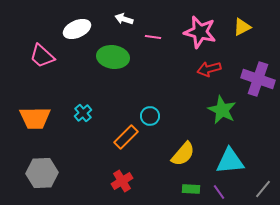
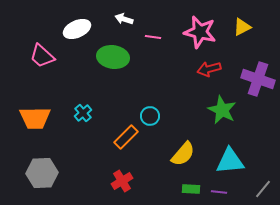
purple line: rotated 49 degrees counterclockwise
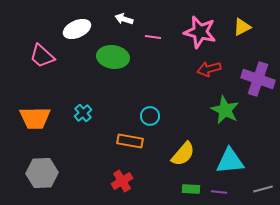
green star: moved 3 px right
orange rectangle: moved 4 px right, 4 px down; rotated 55 degrees clockwise
gray line: rotated 36 degrees clockwise
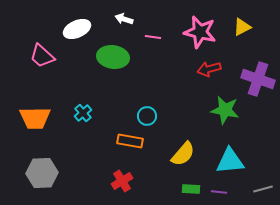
green star: rotated 16 degrees counterclockwise
cyan circle: moved 3 px left
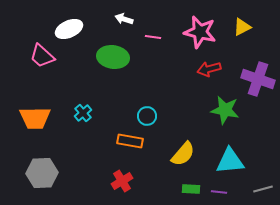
white ellipse: moved 8 px left
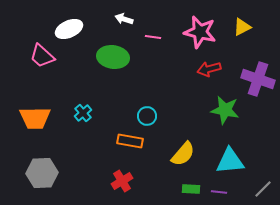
gray line: rotated 30 degrees counterclockwise
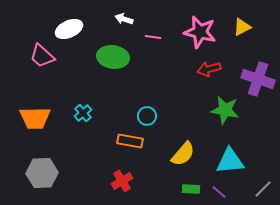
purple line: rotated 35 degrees clockwise
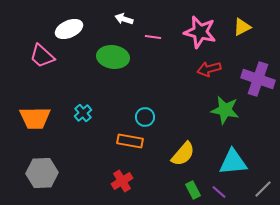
cyan circle: moved 2 px left, 1 px down
cyan triangle: moved 3 px right, 1 px down
green rectangle: moved 2 px right, 1 px down; rotated 60 degrees clockwise
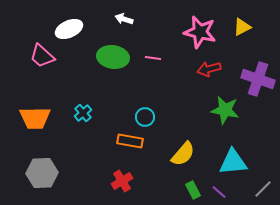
pink line: moved 21 px down
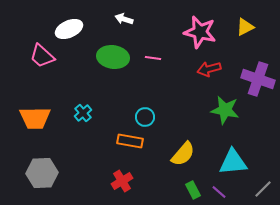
yellow triangle: moved 3 px right
